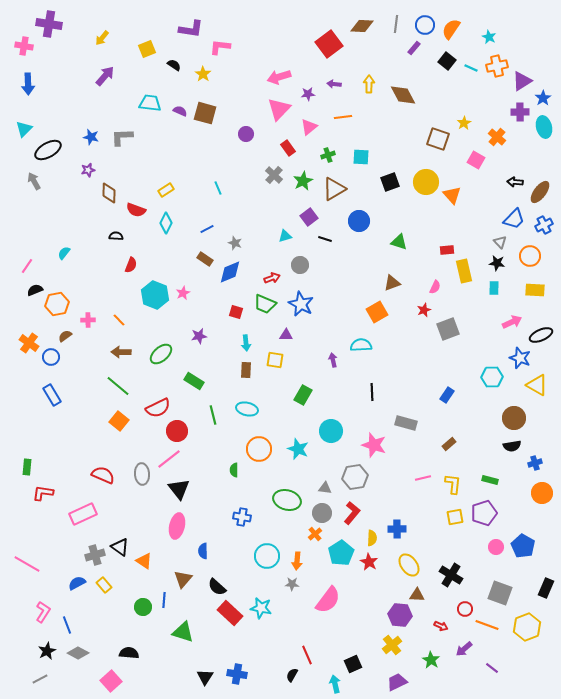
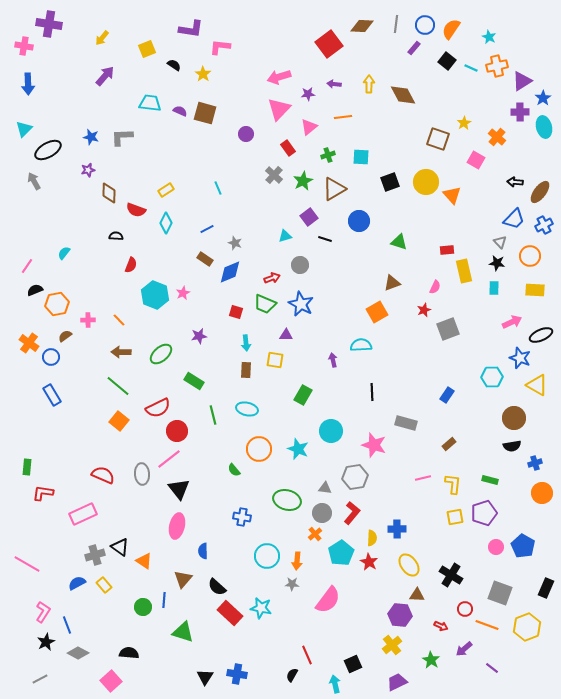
green semicircle at (234, 470): rotated 40 degrees counterclockwise
black star at (47, 651): moved 1 px left, 9 px up
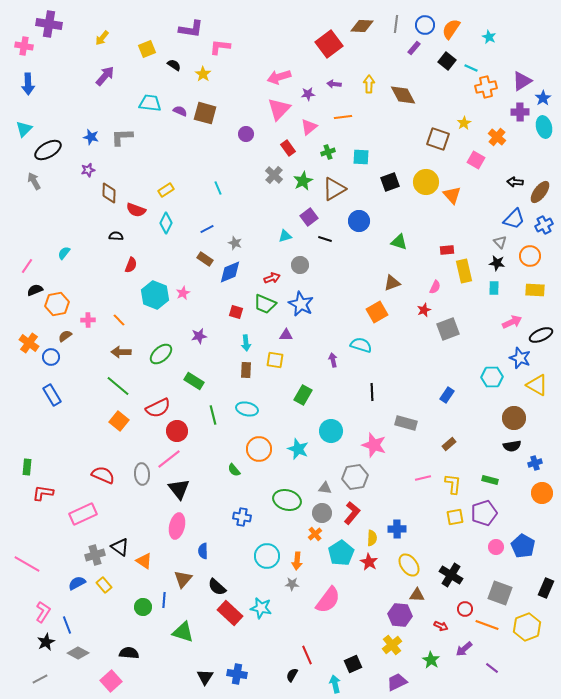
orange cross at (497, 66): moved 11 px left, 21 px down
green cross at (328, 155): moved 3 px up
cyan semicircle at (361, 345): rotated 20 degrees clockwise
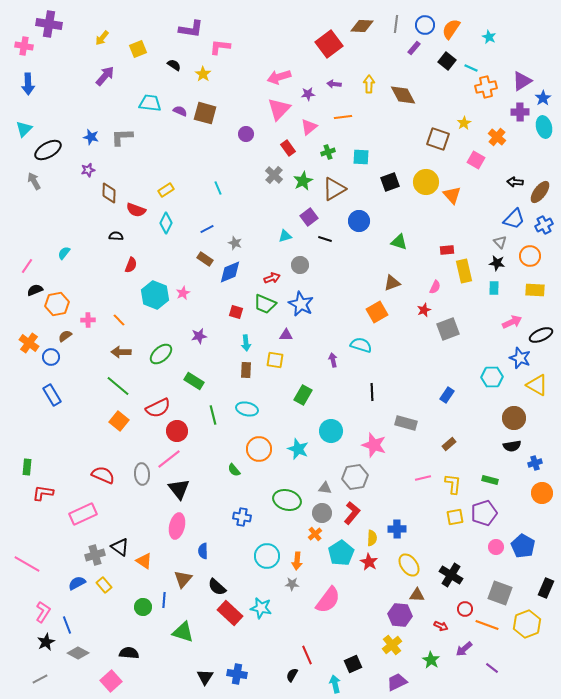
yellow square at (147, 49): moved 9 px left
yellow hexagon at (527, 627): moved 3 px up
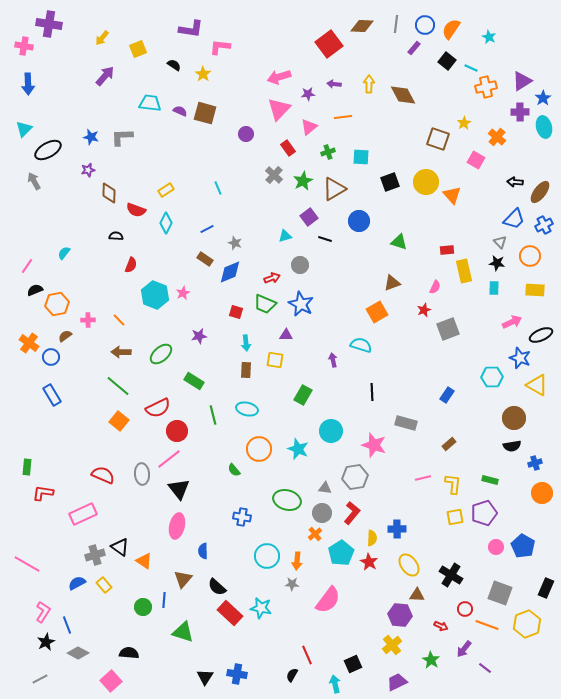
purple arrow at (464, 649): rotated 12 degrees counterclockwise
purple line at (492, 668): moved 7 px left
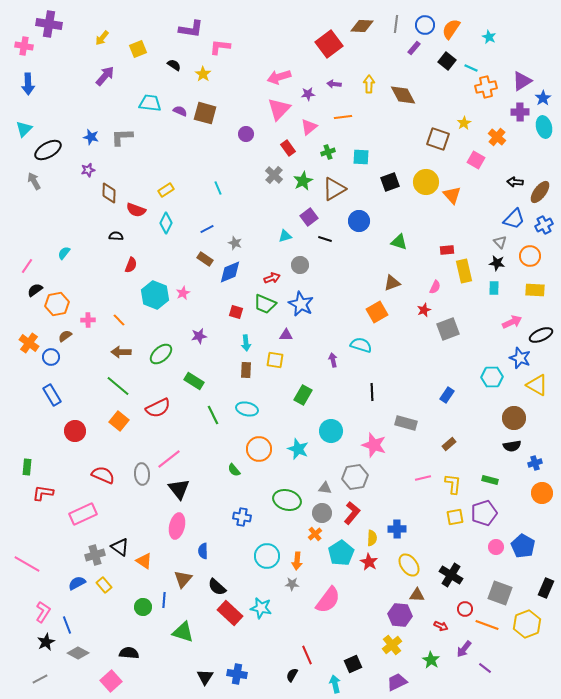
black semicircle at (35, 290): rotated 14 degrees counterclockwise
green line at (213, 415): rotated 12 degrees counterclockwise
red circle at (177, 431): moved 102 px left
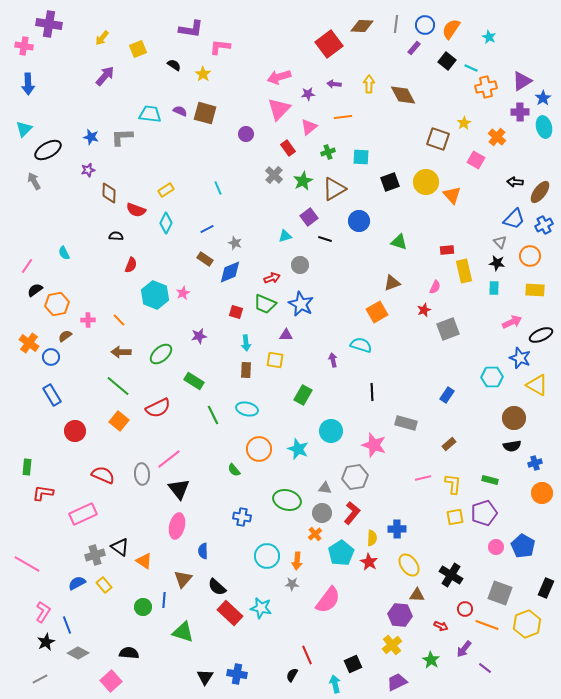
cyan trapezoid at (150, 103): moved 11 px down
cyan semicircle at (64, 253): rotated 64 degrees counterclockwise
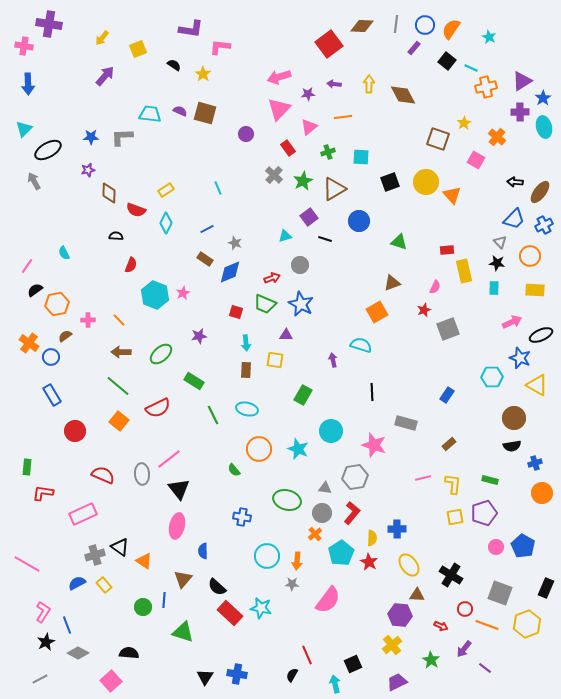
blue star at (91, 137): rotated 14 degrees counterclockwise
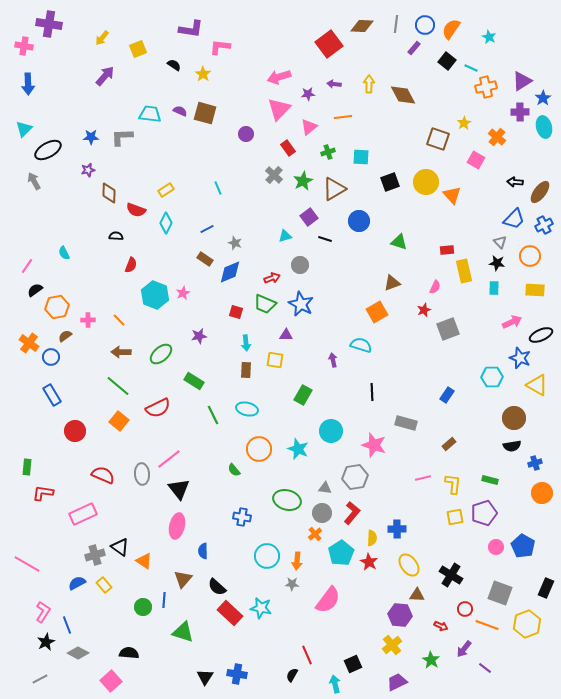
orange hexagon at (57, 304): moved 3 px down
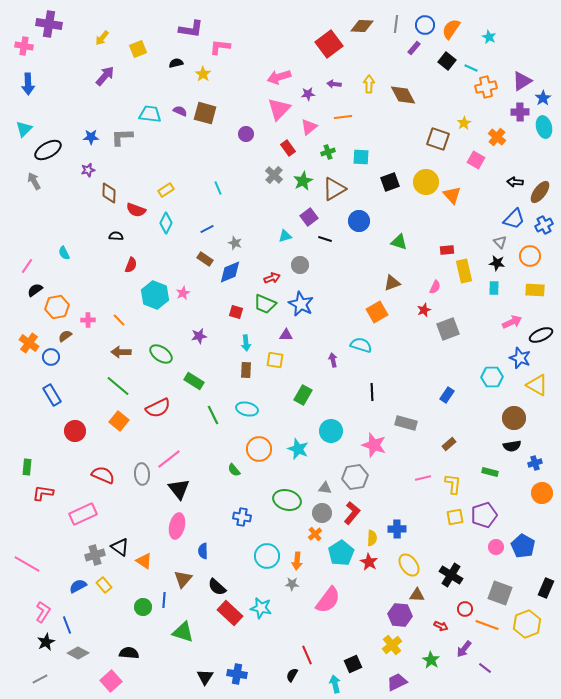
black semicircle at (174, 65): moved 2 px right, 2 px up; rotated 48 degrees counterclockwise
green ellipse at (161, 354): rotated 75 degrees clockwise
green rectangle at (490, 480): moved 8 px up
purple pentagon at (484, 513): moved 2 px down
blue semicircle at (77, 583): moved 1 px right, 3 px down
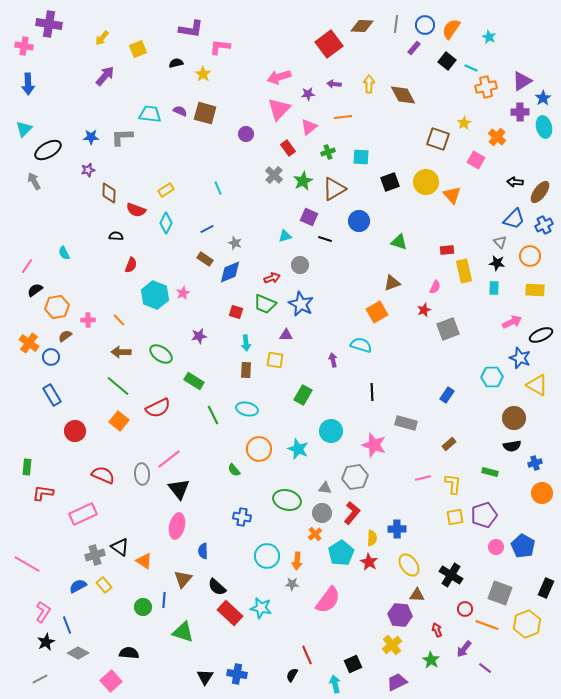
purple square at (309, 217): rotated 30 degrees counterclockwise
red arrow at (441, 626): moved 4 px left, 4 px down; rotated 136 degrees counterclockwise
